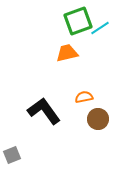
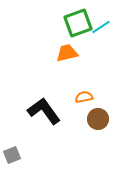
green square: moved 2 px down
cyan line: moved 1 px right, 1 px up
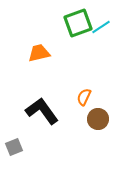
orange trapezoid: moved 28 px left
orange semicircle: rotated 54 degrees counterclockwise
black L-shape: moved 2 px left
gray square: moved 2 px right, 8 px up
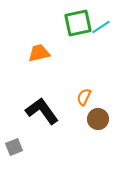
green square: rotated 8 degrees clockwise
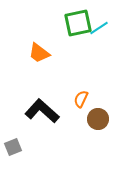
cyan line: moved 2 px left, 1 px down
orange trapezoid: rotated 130 degrees counterclockwise
orange semicircle: moved 3 px left, 2 px down
black L-shape: rotated 12 degrees counterclockwise
gray square: moved 1 px left
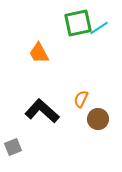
orange trapezoid: rotated 25 degrees clockwise
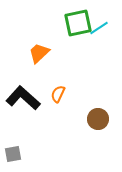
orange trapezoid: rotated 75 degrees clockwise
orange semicircle: moved 23 px left, 5 px up
black L-shape: moved 19 px left, 13 px up
gray square: moved 7 px down; rotated 12 degrees clockwise
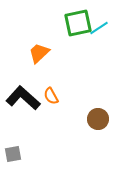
orange semicircle: moved 7 px left, 2 px down; rotated 54 degrees counterclockwise
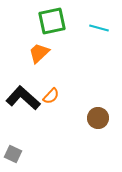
green square: moved 26 px left, 2 px up
cyan line: rotated 48 degrees clockwise
orange semicircle: rotated 108 degrees counterclockwise
brown circle: moved 1 px up
gray square: rotated 36 degrees clockwise
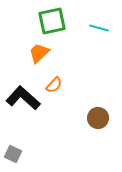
orange semicircle: moved 3 px right, 11 px up
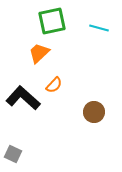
brown circle: moved 4 px left, 6 px up
